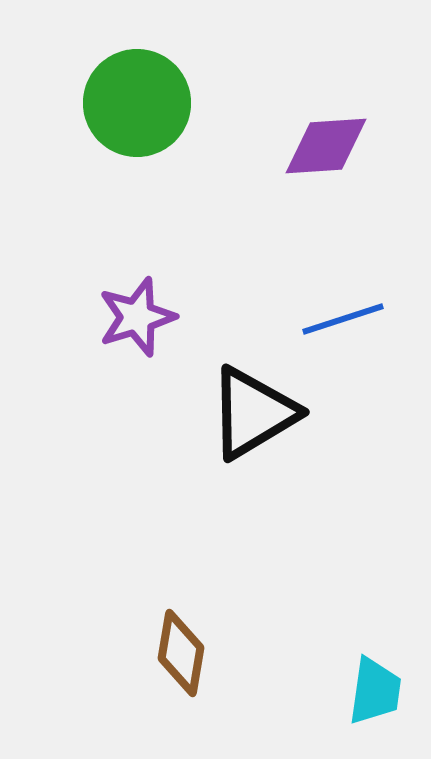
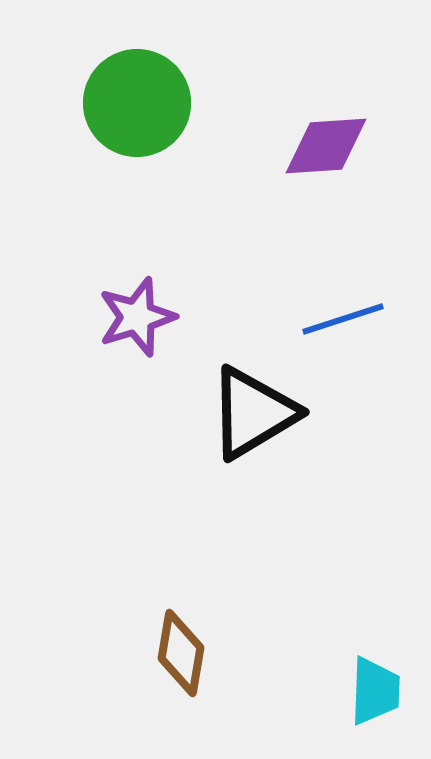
cyan trapezoid: rotated 6 degrees counterclockwise
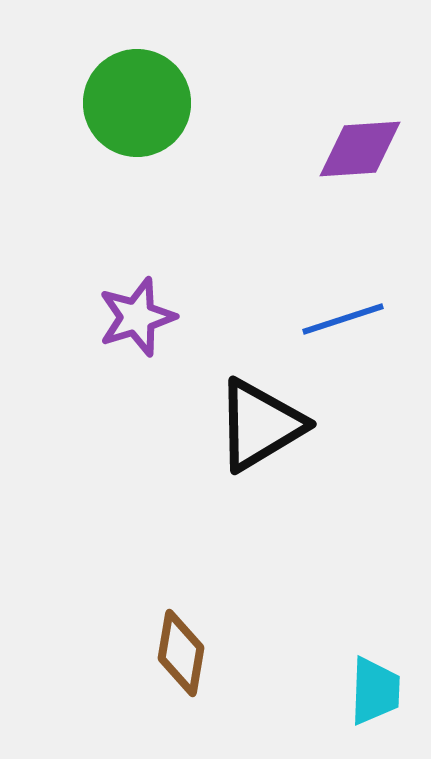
purple diamond: moved 34 px right, 3 px down
black triangle: moved 7 px right, 12 px down
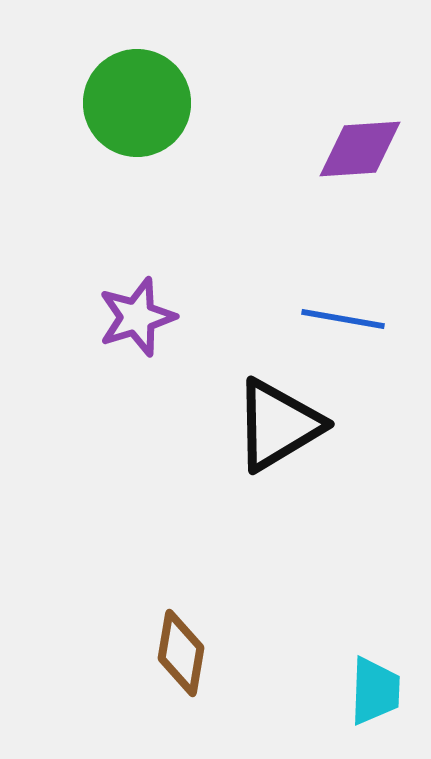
blue line: rotated 28 degrees clockwise
black triangle: moved 18 px right
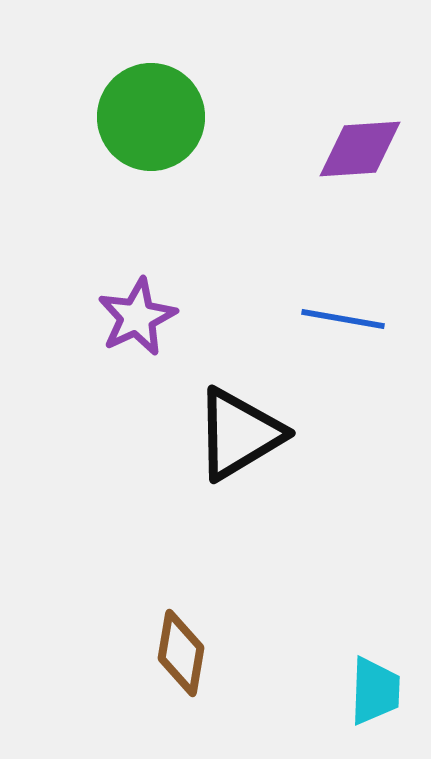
green circle: moved 14 px right, 14 px down
purple star: rotated 8 degrees counterclockwise
black triangle: moved 39 px left, 9 px down
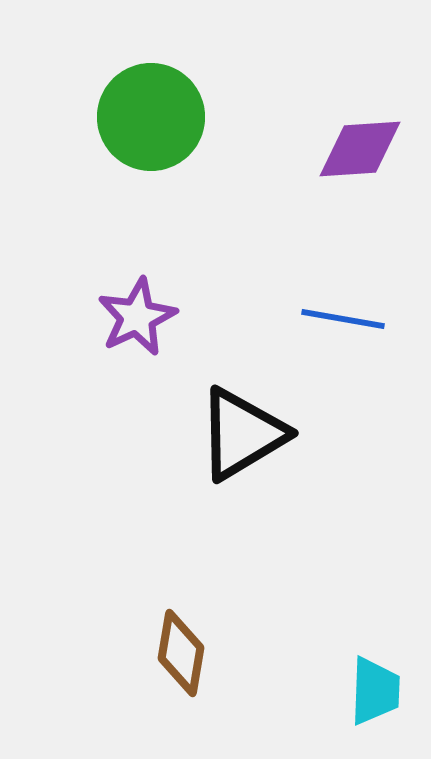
black triangle: moved 3 px right
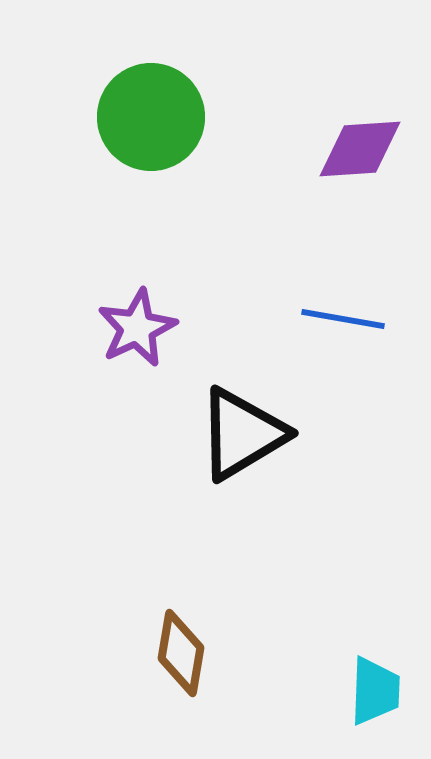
purple star: moved 11 px down
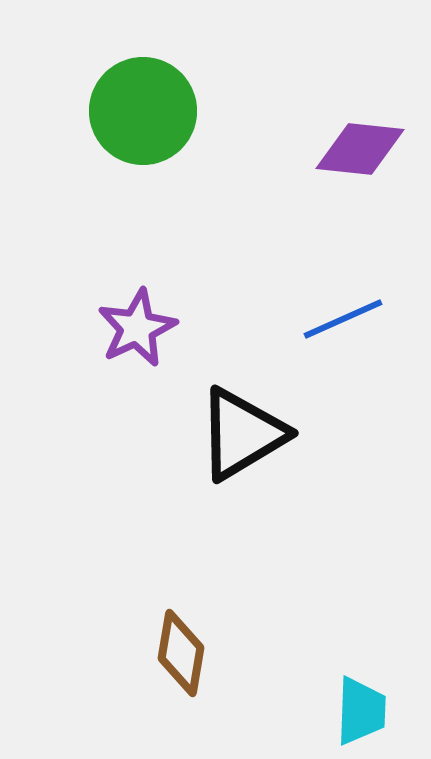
green circle: moved 8 px left, 6 px up
purple diamond: rotated 10 degrees clockwise
blue line: rotated 34 degrees counterclockwise
cyan trapezoid: moved 14 px left, 20 px down
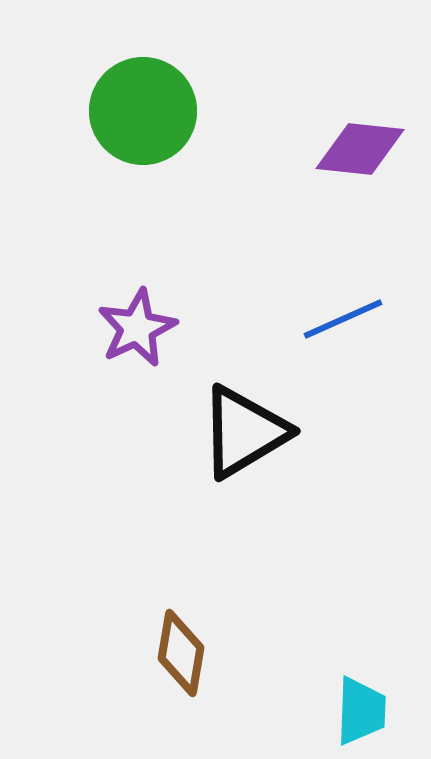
black triangle: moved 2 px right, 2 px up
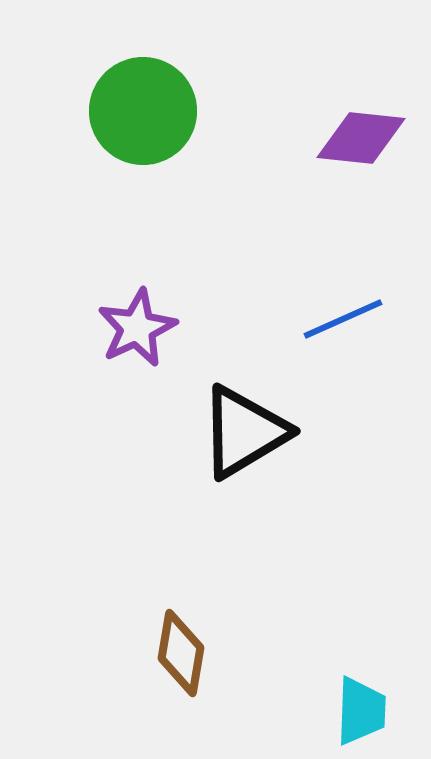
purple diamond: moved 1 px right, 11 px up
